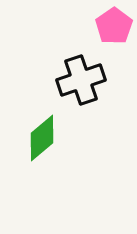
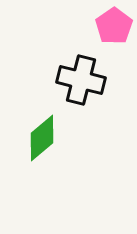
black cross: rotated 33 degrees clockwise
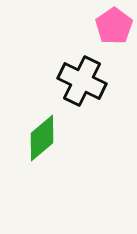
black cross: moved 1 px right, 1 px down; rotated 12 degrees clockwise
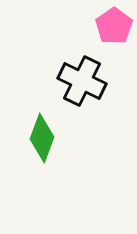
green diamond: rotated 30 degrees counterclockwise
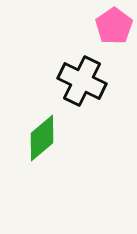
green diamond: rotated 30 degrees clockwise
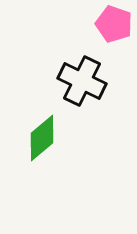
pink pentagon: moved 2 px up; rotated 18 degrees counterclockwise
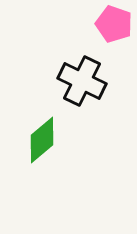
green diamond: moved 2 px down
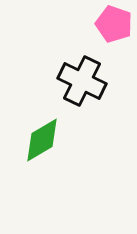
green diamond: rotated 9 degrees clockwise
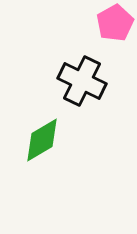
pink pentagon: moved 1 px right, 1 px up; rotated 24 degrees clockwise
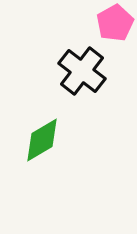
black cross: moved 10 px up; rotated 12 degrees clockwise
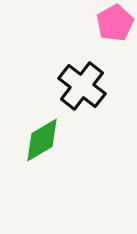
black cross: moved 15 px down
